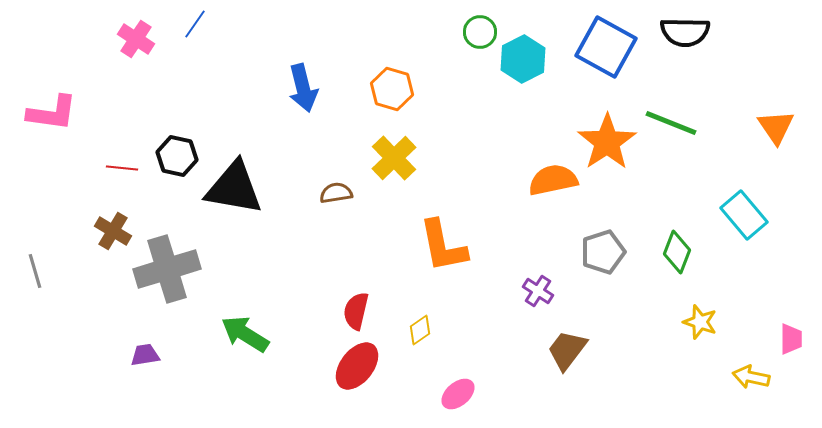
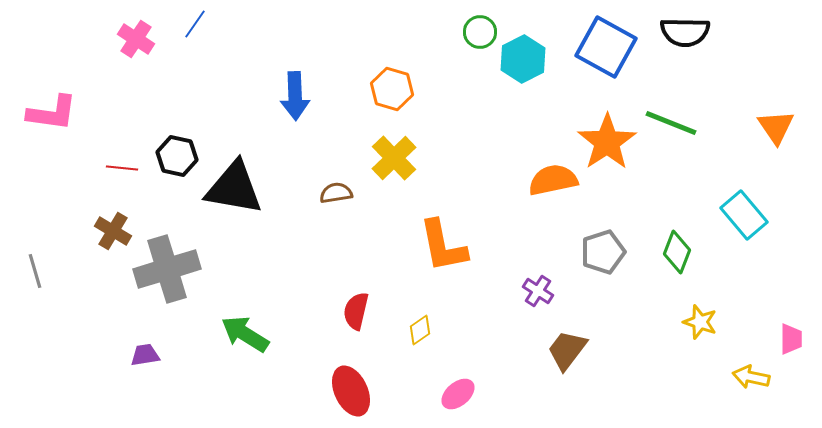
blue arrow: moved 8 px left, 8 px down; rotated 12 degrees clockwise
red ellipse: moved 6 px left, 25 px down; rotated 63 degrees counterclockwise
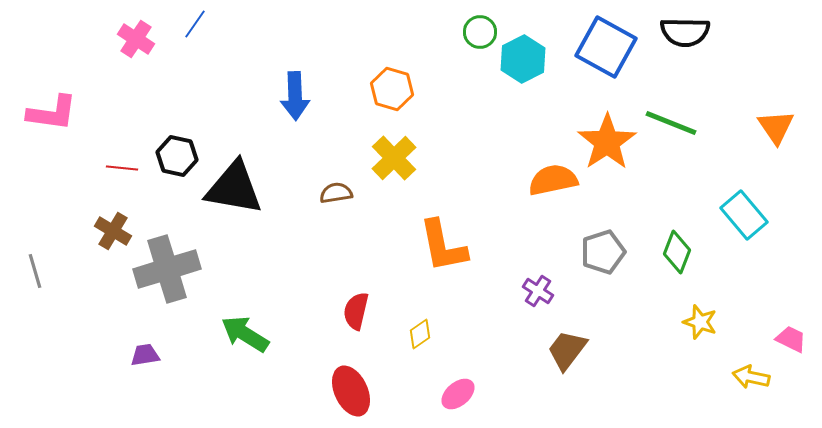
yellow diamond: moved 4 px down
pink trapezoid: rotated 64 degrees counterclockwise
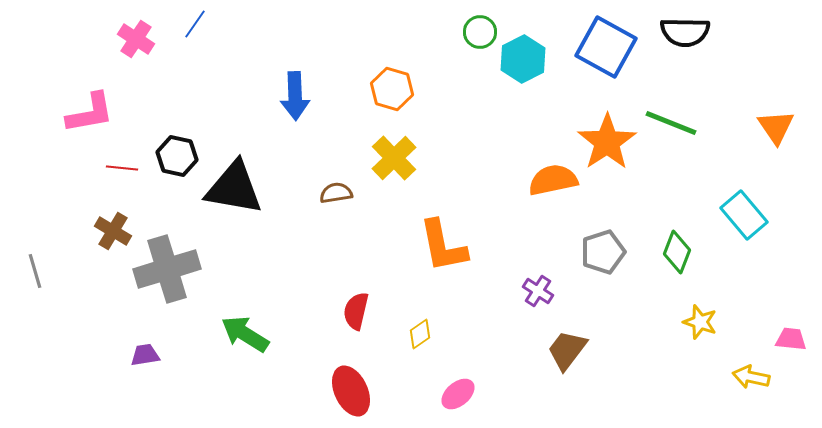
pink L-shape: moved 38 px right; rotated 18 degrees counterclockwise
pink trapezoid: rotated 20 degrees counterclockwise
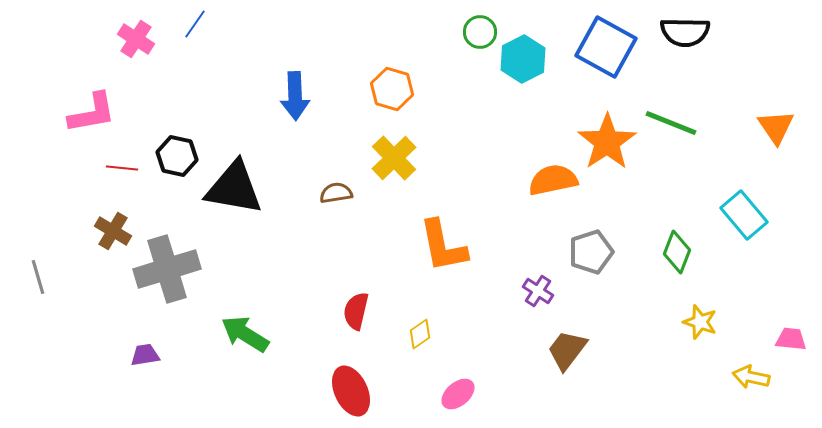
pink L-shape: moved 2 px right
gray pentagon: moved 12 px left
gray line: moved 3 px right, 6 px down
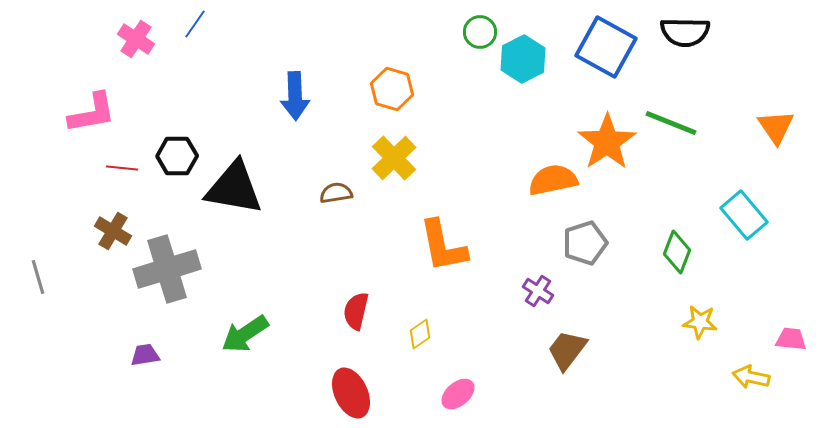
black hexagon: rotated 12 degrees counterclockwise
gray pentagon: moved 6 px left, 9 px up
yellow star: rotated 12 degrees counterclockwise
green arrow: rotated 66 degrees counterclockwise
red ellipse: moved 2 px down
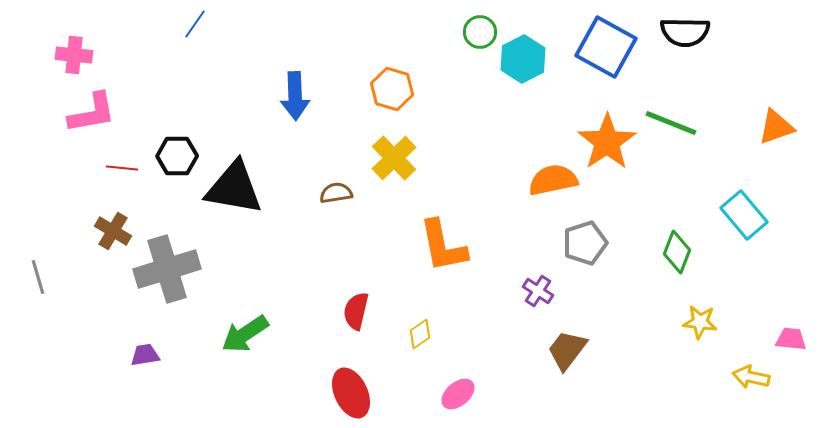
pink cross: moved 62 px left, 16 px down; rotated 27 degrees counterclockwise
orange triangle: rotated 45 degrees clockwise
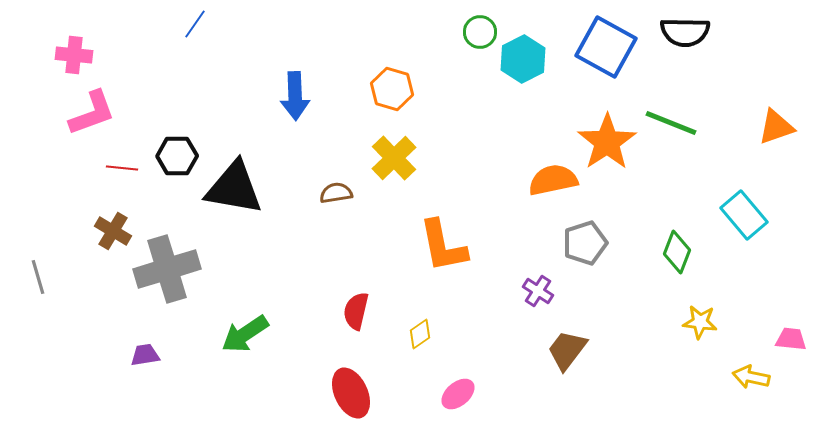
pink L-shape: rotated 10 degrees counterclockwise
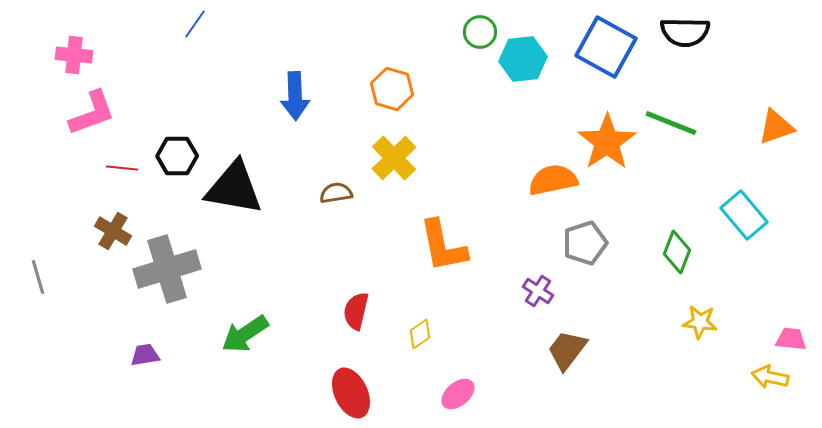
cyan hexagon: rotated 21 degrees clockwise
yellow arrow: moved 19 px right
